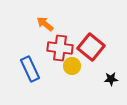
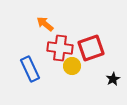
red square: moved 1 px down; rotated 32 degrees clockwise
black star: moved 2 px right; rotated 24 degrees counterclockwise
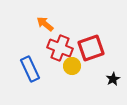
red cross: rotated 15 degrees clockwise
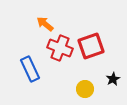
red square: moved 2 px up
yellow circle: moved 13 px right, 23 px down
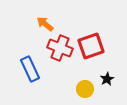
black star: moved 6 px left
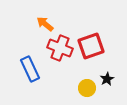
yellow circle: moved 2 px right, 1 px up
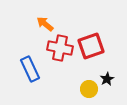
red cross: rotated 10 degrees counterclockwise
yellow circle: moved 2 px right, 1 px down
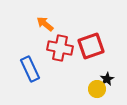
yellow circle: moved 8 px right
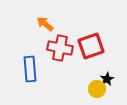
blue rectangle: rotated 20 degrees clockwise
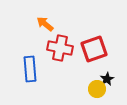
red square: moved 3 px right, 3 px down
